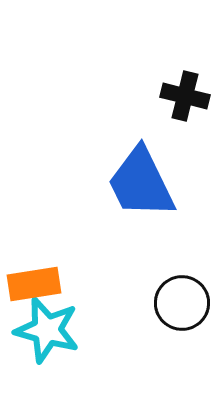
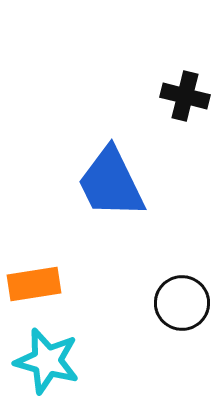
blue trapezoid: moved 30 px left
cyan star: moved 31 px down
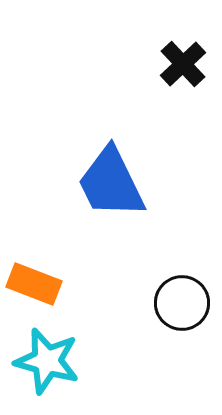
black cross: moved 2 px left, 32 px up; rotated 33 degrees clockwise
orange rectangle: rotated 30 degrees clockwise
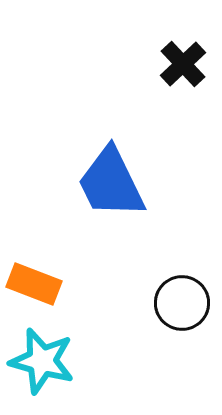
cyan star: moved 5 px left
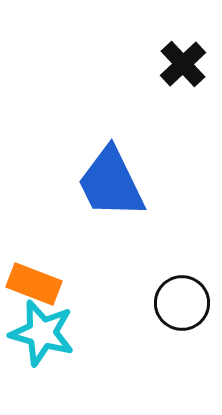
cyan star: moved 28 px up
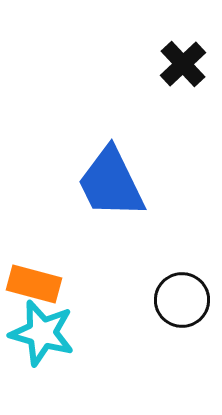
orange rectangle: rotated 6 degrees counterclockwise
black circle: moved 3 px up
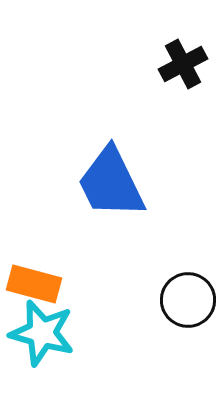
black cross: rotated 15 degrees clockwise
black circle: moved 6 px right
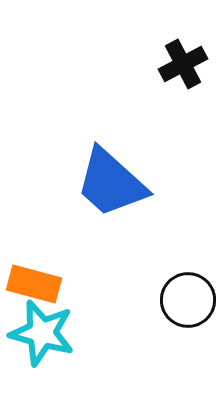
blue trapezoid: rotated 22 degrees counterclockwise
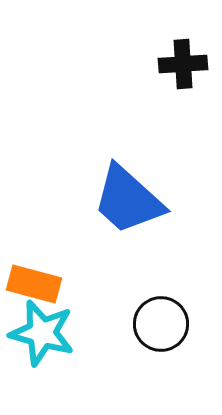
black cross: rotated 24 degrees clockwise
blue trapezoid: moved 17 px right, 17 px down
black circle: moved 27 px left, 24 px down
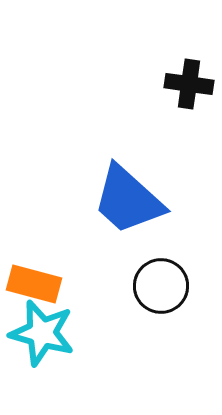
black cross: moved 6 px right, 20 px down; rotated 12 degrees clockwise
black circle: moved 38 px up
